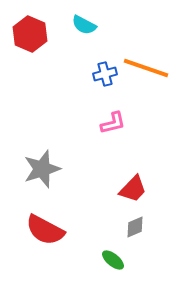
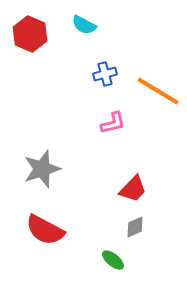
orange line: moved 12 px right, 23 px down; rotated 12 degrees clockwise
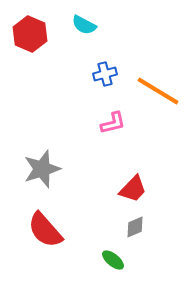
red semicircle: rotated 21 degrees clockwise
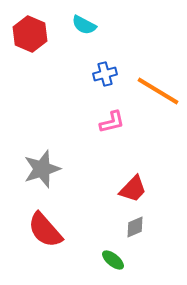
pink L-shape: moved 1 px left, 1 px up
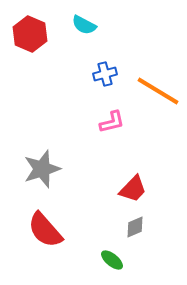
green ellipse: moved 1 px left
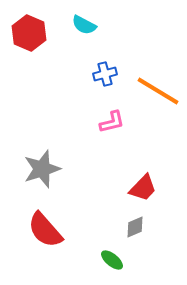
red hexagon: moved 1 px left, 1 px up
red trapezoid: moved 10 px right, 1 px up
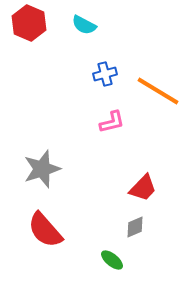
red hexagon: moved 10 px up
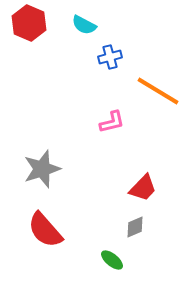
blue cross: moved 5 px right, 17 px up
